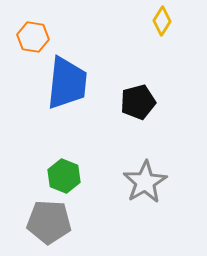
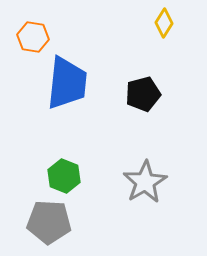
yellow diamond: moved 2 px right, 2 px down
black pentagon: moved 5 px right, 8 px up
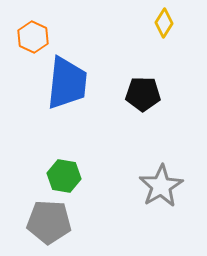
orange hexagon: rotated 16 degrees clockwise
black pentagon: rotated 16 degrees clockwise
green hexagon: rotated 12 degrees counterclockwise
gray star: moved 16 px right, 4 px down
